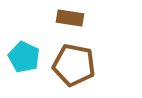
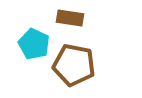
cyan pentagon: moved 10 px right, 13 px up
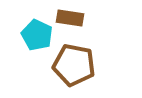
cyan pentagon: moved 3 px right, 9 px up
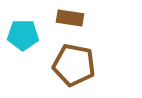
cyan pentagon: moved 14 px left; rotated 24 degrees counterclockwise
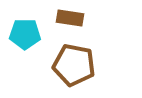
cyan pentagon: moved 2 px right, 1 px up
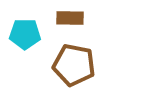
brown rectangle: rotated 8 degrees counterclockwise
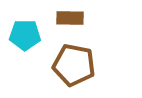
cyan pentagon: moved 1 px down
